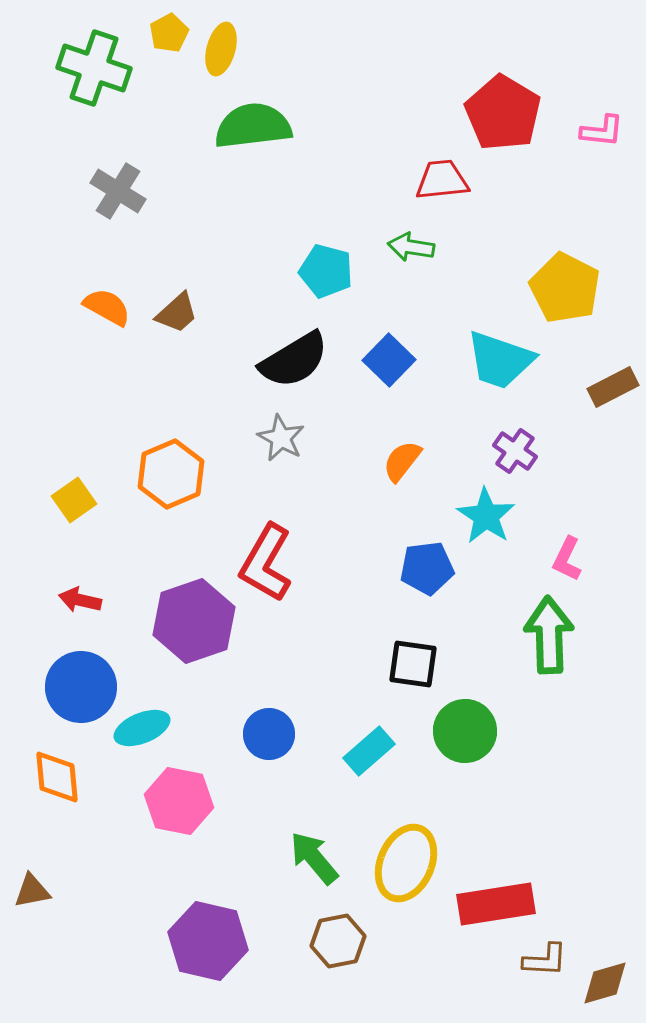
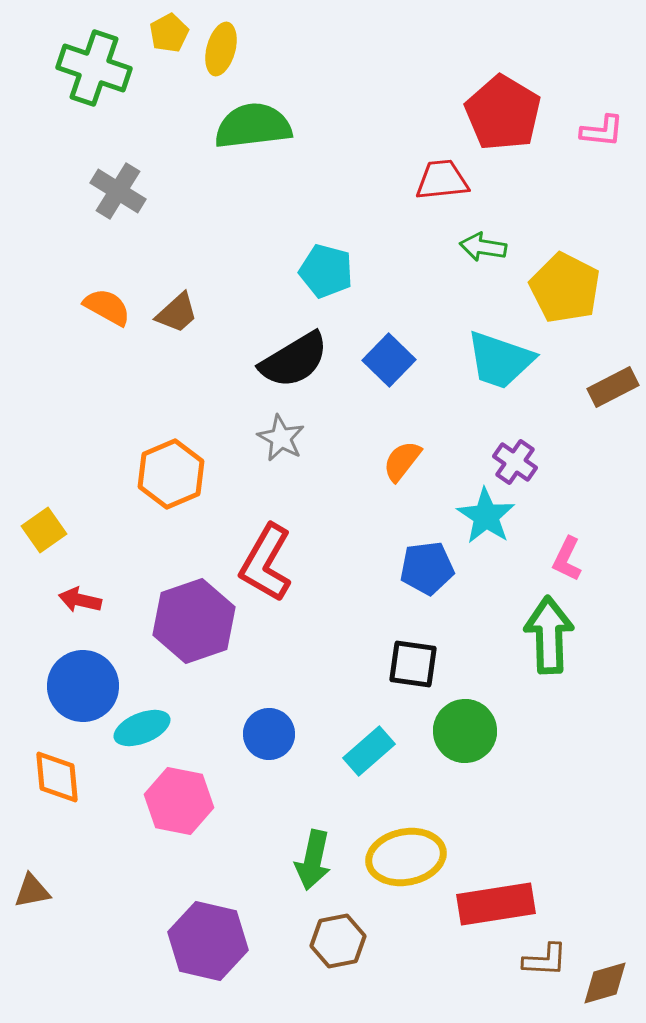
green arrow at (411, 247): moved 72 px right
purple cross at (515, 451): moved 11 px down
yellow square at (74, 500): moved 30 px left, 30 px down
blue circle at (81, 687): moved 2 px right, 1 px up
green arrow at (314, 858): moved 1 px left, 2 px down; rotated 128 degrees counterclockwise
yellow ellipse at (406, 863): moved 6 px up; rotated 56 degrees clockwise
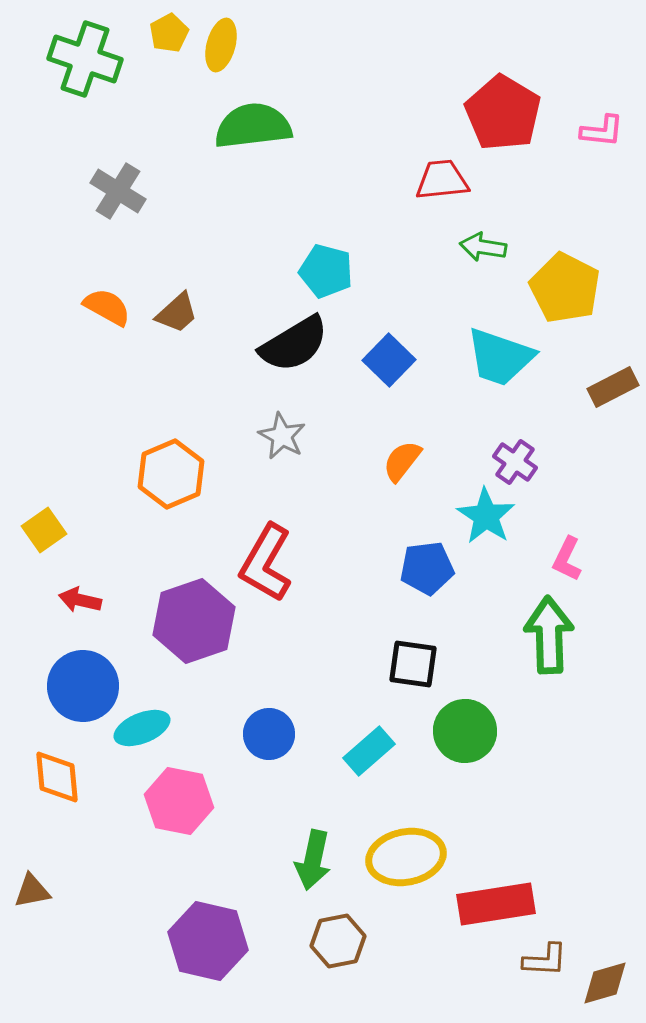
yellow ellipse at (221, 49): moved 4 px up
green cross at (94, 68): moved 9 px left, 9 px up
black semicircle at (294, 360): moved 16 px up
cyan trapezoid at (500, 360): moved 3 px up
gray star at (281, 438): moved 1 px right, 2 px up
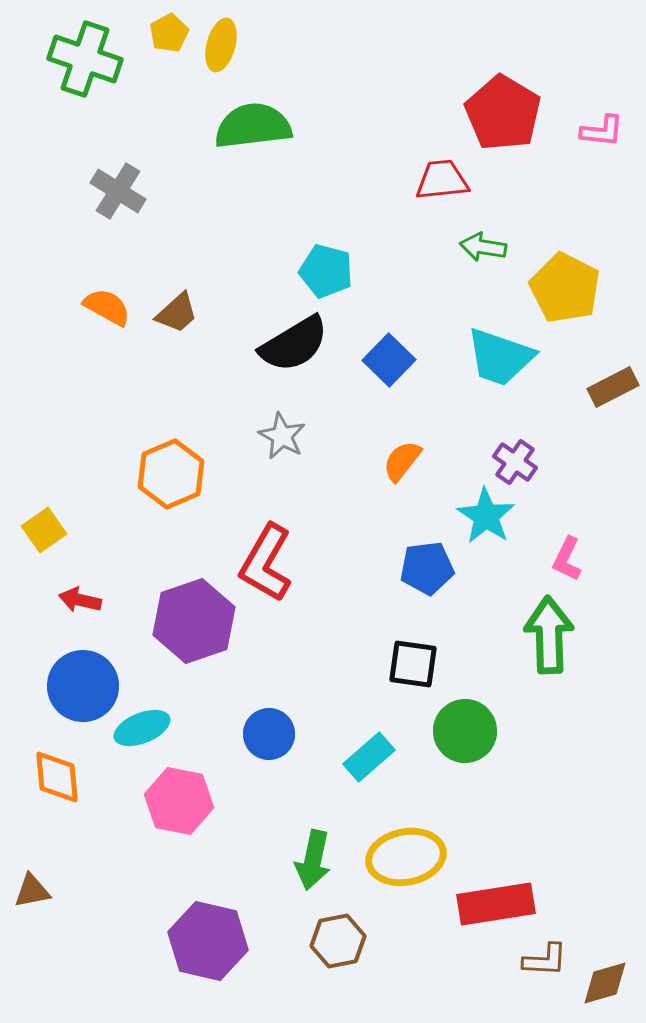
cyan rectangle at (369, 751): moved 6 px down
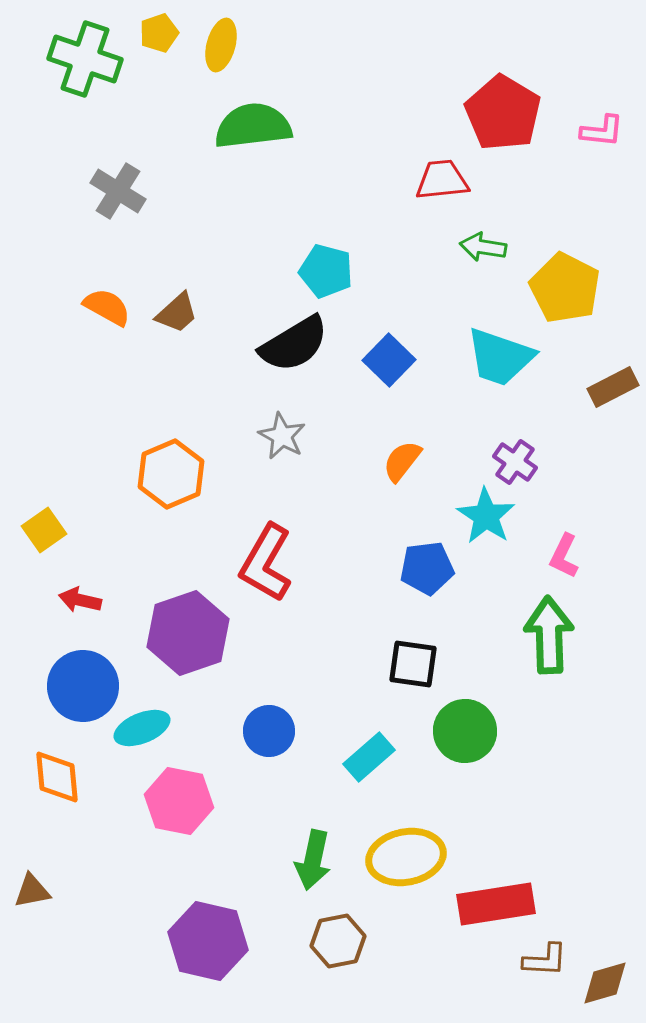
yellow pentagon at (169, 33): moved 10 px left; rotated 9 degrees clockwise
pink L-shape at (567, 559): moved 3 px left, 3 px up
purple hexagon at (194, 621): moved 6 px left, 12 px down
blue circle at (269, 734): moved 3 px up
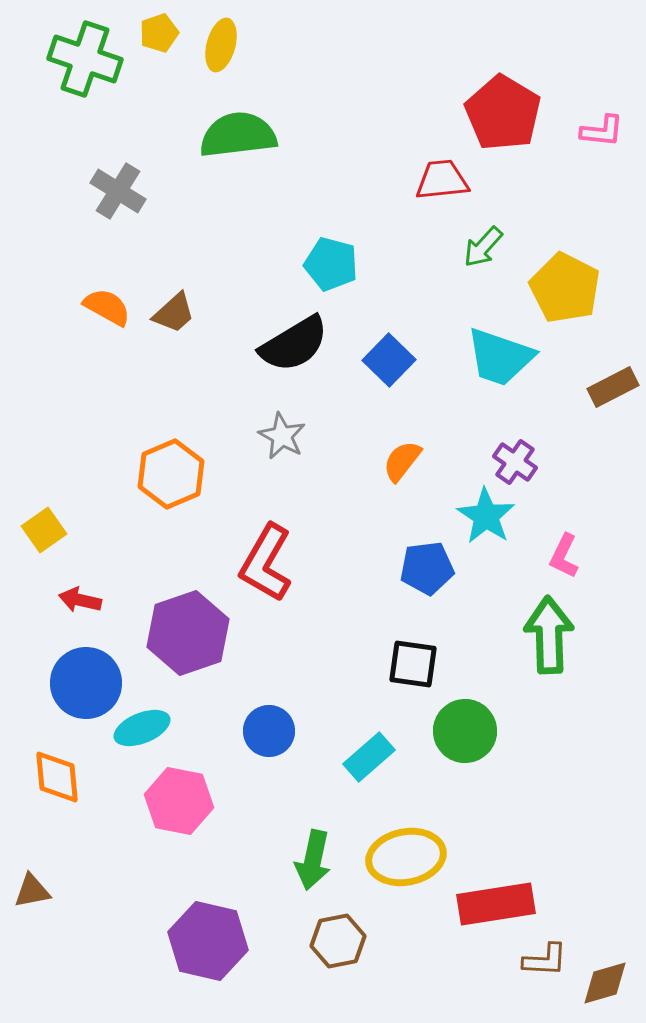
green semicircle at (253, 126): moved 15 px left, 9 px down
green arrow at (483, 247): rotated 57 degrees counterclockwise
cyan pentagon at (326, 271): moved 5 px right, 7 px up
brown trapezoid at (177, 313): moved 3 px left
blue circle at (83, 686): moved 3 px right, 3 px up
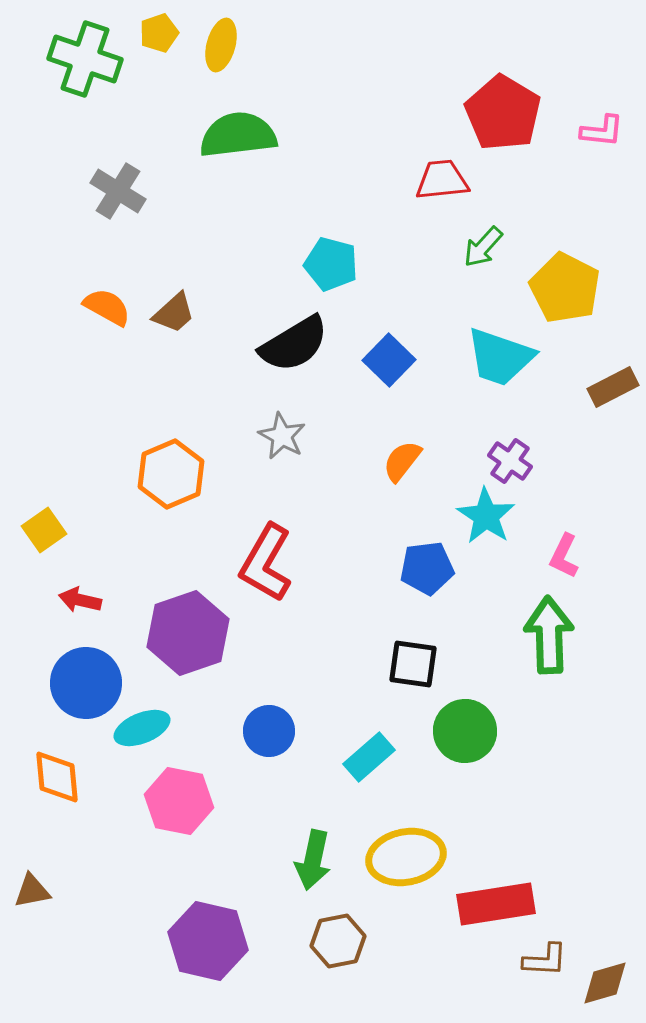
purple cross at (515, 462): moved 5 px left, 1 px up
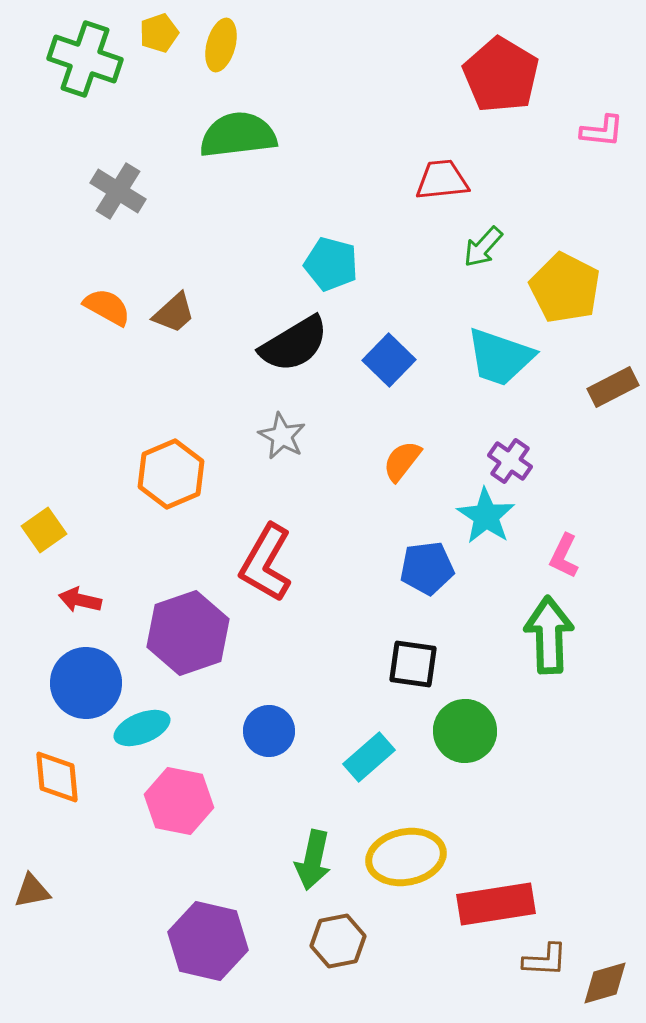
red pentagon at (503, 113): moved 2 px left, 38 px up
